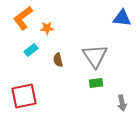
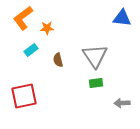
gray arrow: rotated 98 degrees clockwise
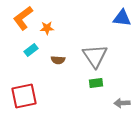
brown semicircle: rotated 72 degrees counterclockwise
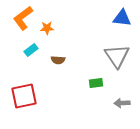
gray triangle: moved 22 px right
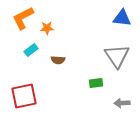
orange L-shape: rotated 10 degrees clockwise
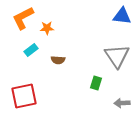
blue triangle: moved 2 px up
green rectangle: rotated 64 degrees counterclockwise
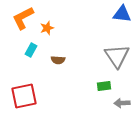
blue triangle: moved 2 px up
orange star: rotated 16 degrees counterclockwise
cyan rectangle: rotated 24 degrees counterclockwise
green rectangle: moved 8 px right, 3 px down; rotated 64 degrees clockwise
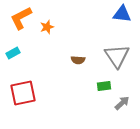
orange L-shape: moved 2 px left
orange star: moved 1 px up
cyan rectangle: moved 18 px left, 3 px down; rotated 32 degrees clockwise
brown semicircle: moved 20 px right
red square: moved 1 px left, 3 px up
gray arrow: rotated 140 degrees clockwise
